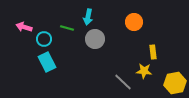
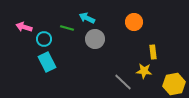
cyan arrow: moved 1 px left, 1 px down; rotated 105 degrees clockwise
yellow hexagon: moved 1 px left, 1 px down
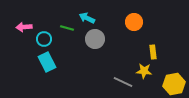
pink arrow: rotated 21 degrees counterclockwise
gray line: rotated 18 degrees counterclockwise
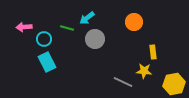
cyan arrow: rotated 63 degrees counterclockwise
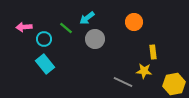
green line: moved 1 px left; rotated 24 degrees clockwise
cyan rectangle: moved 2 px left, 2 px down; rotated 12 degrees counterclockwise
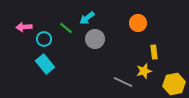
orange circle: moved 4 px right, 1 px down
yellow rectangle: moved 1 px right
yellow star: rotated 21 degrees counterclockwise
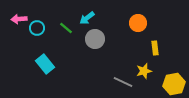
pink arrow: moved 5 px left, 8 px up
cyan circle: moved 7 px left, 11 px up
yellow rectangle: moved 1 px right, 4 px up
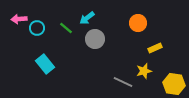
yellow rectangle: rotated 72 degrees clockwise
yellow hexagon: rotated 20 degrees clockwise
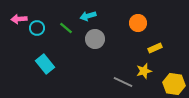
cyan arrow: moved 1 px right, 2 px up; rotated 21 degrees clockwise
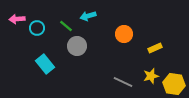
pink arrow: moved 2 px left
orange circle: moved 14 px left, 11 px down
green line: moved 2 px up
gray circle: moved 18 px left, 7 px down
yellow star: moved 7 px right, 5 px down
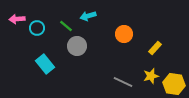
yellow rectangle: rotated 24 degrees counterclockwise
